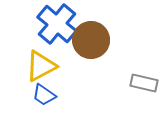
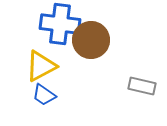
blue cross: moved 3 px right; rotated 33 degrees counterclockwise
gray rectangle: moved 2 px left, 3 px down
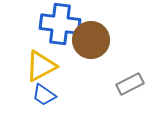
gray rectangle: moved 12 px left, 2 px up; rotated 40 degrees counterclockwise
